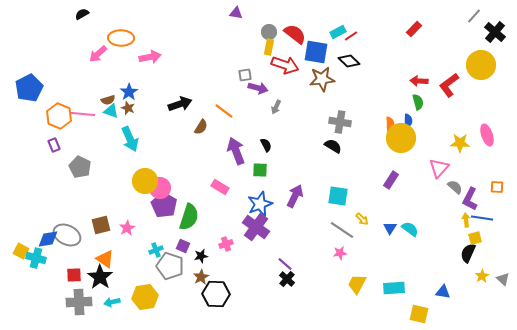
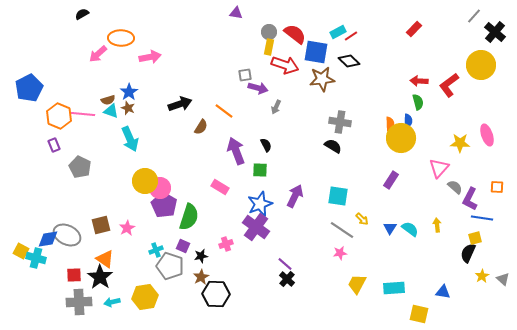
yellow arrow at (466, 220): moved 29 px left, 5 px down
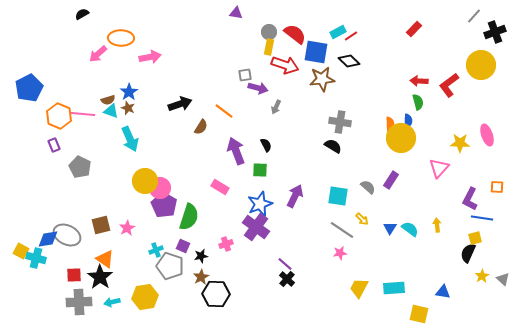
black cross at (495, 32): rotated 30 degrees clockwise
gray semicircle at (455, 187): moved 87 px left
yellow trapezoid at (357, 284): moved 2 px right, 4 px down
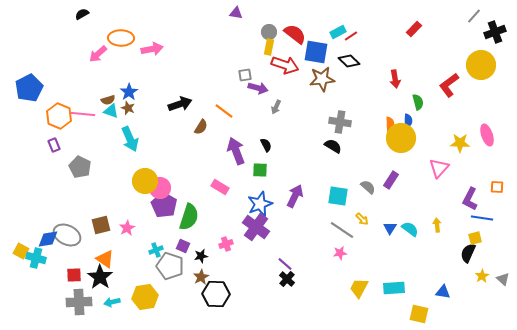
pink arrow at (150, 57): moved 2 px right, 8 px up
red arrow at (419, 81): moved 24 px left, 2 px up; rotated 102 degrees counterclockwise
